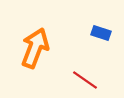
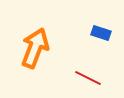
red line: moved 3 px right, 2 px up; rotated 8 degrees counterclockwise
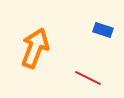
blue rectangle: moved 2 px right, 3 px up
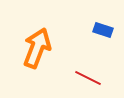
orange arrow: moved 2 px right
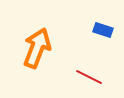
red line: moved 1 px right, 1 px up
